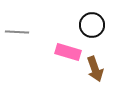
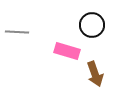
pink rectangle: moved 1 px left, 1 px up
brown arrow: moved 5 px down
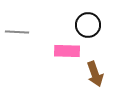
black circle: moved 4 px left
pink rectangle: rotated 15 degrees counterclockwise
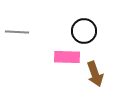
black circle: moved 4 px left, 6 px down
pink rectangle: moved 6 px down
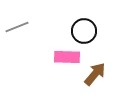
gray line: moved 5 px up; rotated 25 degrees counterclockwise
brown arrow: rotated 120 degrees counterclockwise
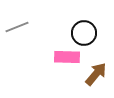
black circle: moved 2 px down
brown arrow: moved 1 px right
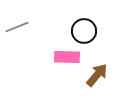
black circle: moved 2 px up
brown arrow: moved 1 px right, 1 px down
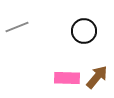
pink rectangle: moved 21 px down
brown arrow: moved 2 px down
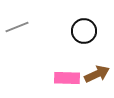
brown arrow: moved 3 px up; rotated 25 degrees clockwise
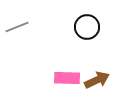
black circle: moved 3 px right, 4 px up
brown arrow: moved 6 px down
